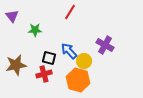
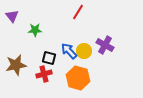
red line: moved 8 px right
yellow circle: moved 10 px up
orange hexagon: moved 2 px up
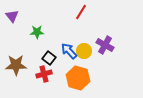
red line: moved 3 px right
green star: moved 2 px right, 2 px down
black square: rotated 24 degrees clockwise
brown star: rotated 10 degrees clockwise
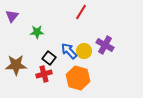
purple triangle: rotated 16 degrees clockwise
